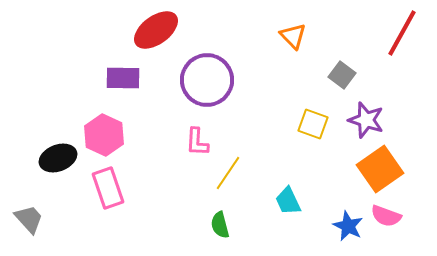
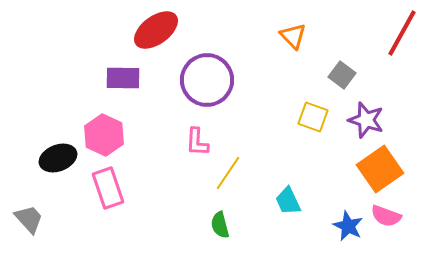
yellow square: moved 7 px up
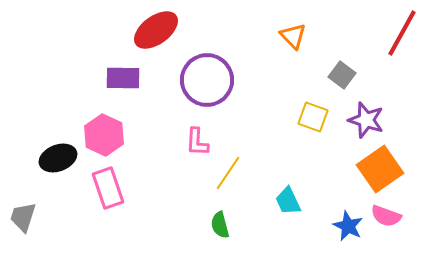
gray trapezoid: moved 6 px left, 2 px up; rotated 120 degrees counterclockwise
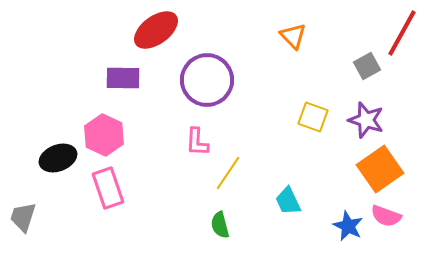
gray square: moved 25 px right, 9 px up; rotated 24 degrees clockwise
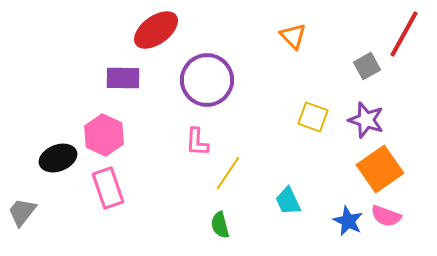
red line: moved 2 px right, 1 px down
gray trapezoid: moved 1 px left, 5 px up; rotated 20 degrees clockwise
blue star: moved 5 px up
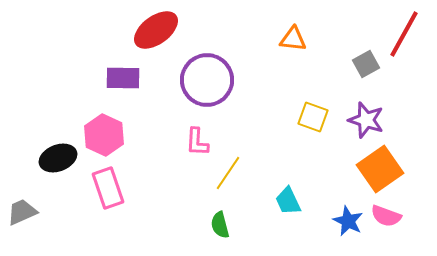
orange triangle: moved 3 px down; rotated 40 degrees counterclockwise
gray square: moved 1 px left, 2 px up
gray trapezoid: rotated 28 degrees clockwise
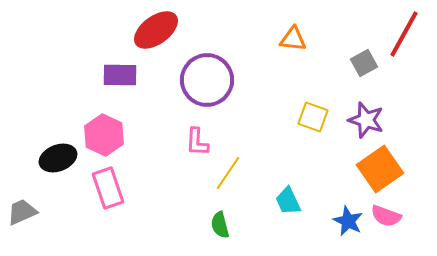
gray square: moved 2 px left, 1 px up
purple rectangle: moved 3 px left, 3 px up
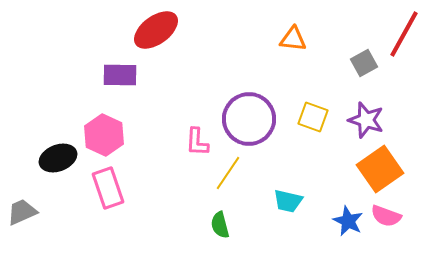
purple circle: moved 42 px right, 39 px down
cyan trapezoid: rotated 52 degrees counterclockwise
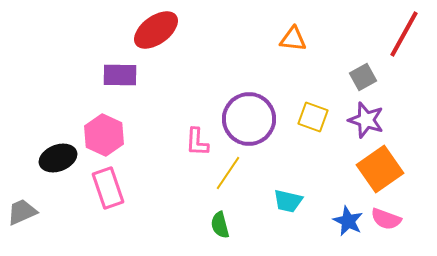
gray square: moved 1 px left, 14 px down
pink semicircle: moved 3 px down
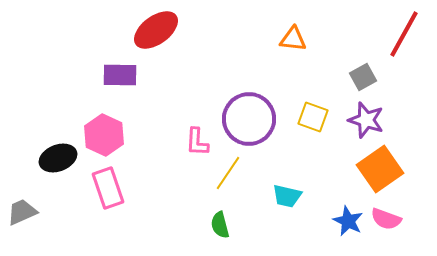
cyan trapezoid: moved 1 px left, 5 px up
